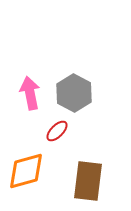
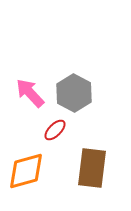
pink arrow: rotated 32 degrees counterclockwise
red ellipse: moved 2 px left, 1 px up
brown rectangle: moved 4 px right, 13 px up
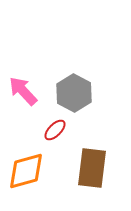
pink arrow: moved 7 px left, 2 px up
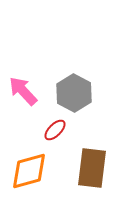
orange diamond: moved 3 px right
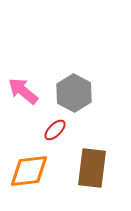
pink arrow: rotated 8 degrees counterclockwise
orange diamond: rotated 9 degrees clockwise
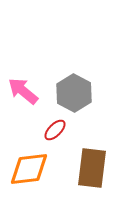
orange diamond: moved 2 px up
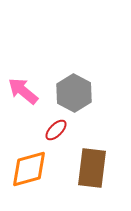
red ellipse: moved 1 px right
orange diamond: rotated 9 degrees counterclockwise
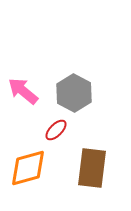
orange diamond: moved 1 px left, 1 px up
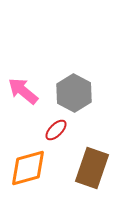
brown rectangle: rotated 12 degrees clockwise
